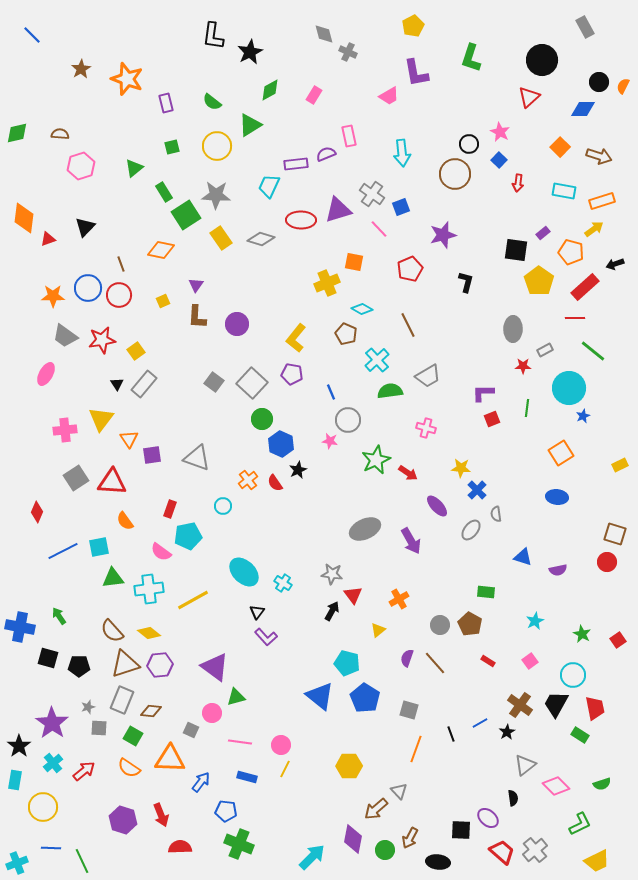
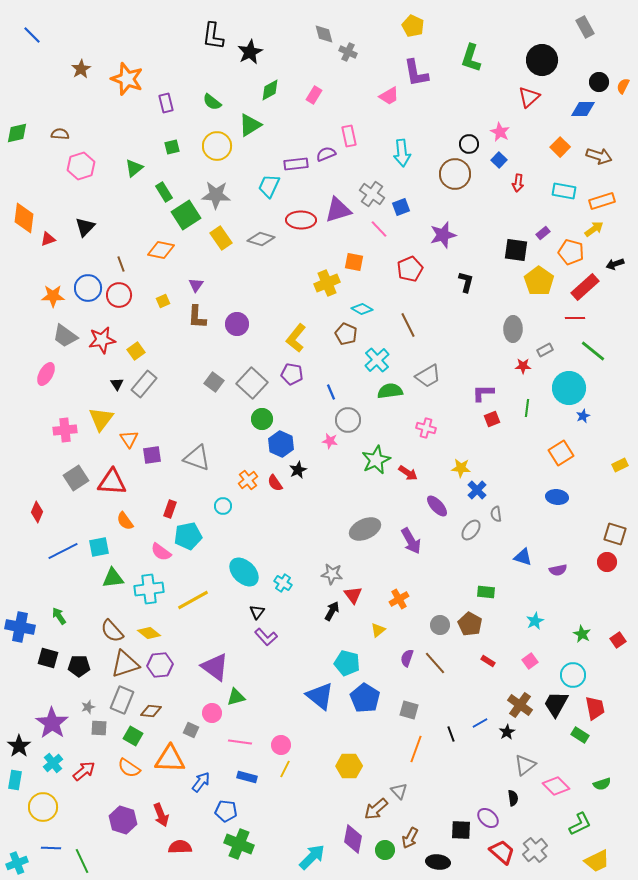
yellow pentagon at (413, 26): rotated 20 degrees counterclockwise
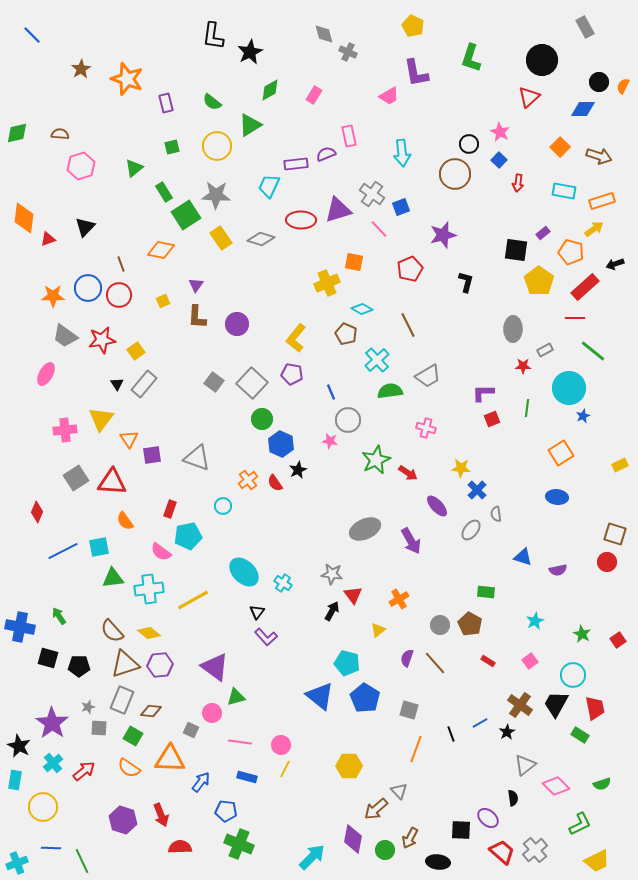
black star at (19, 746): rotated 10 degrees counterclockwise
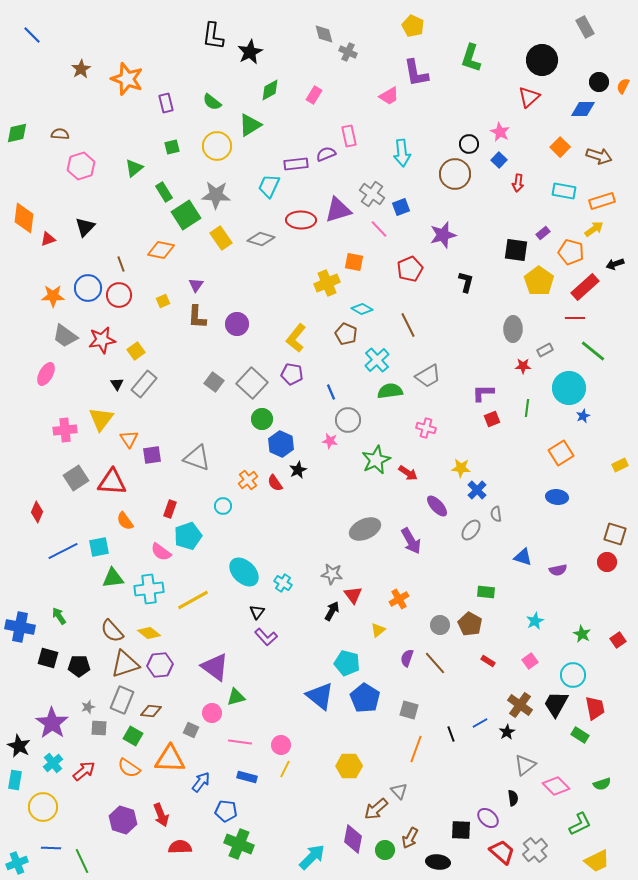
cyan pentagon at (188, 536): rotated 8 degrees counterclockwise
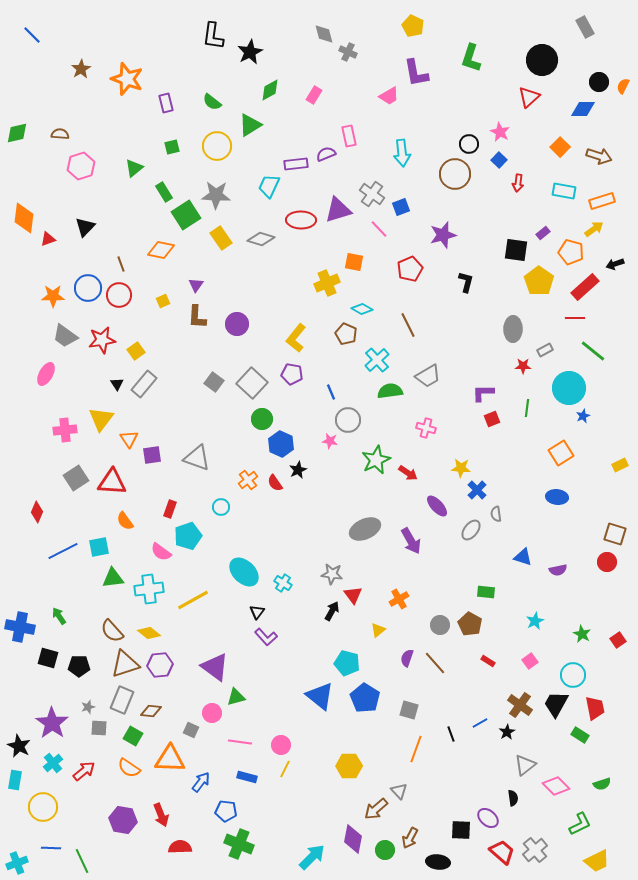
cyan circle at (223, 506): moved 2 px left, 1 px down
purple hexagon at (123, 820): rotated 8 degrees counterclockwise
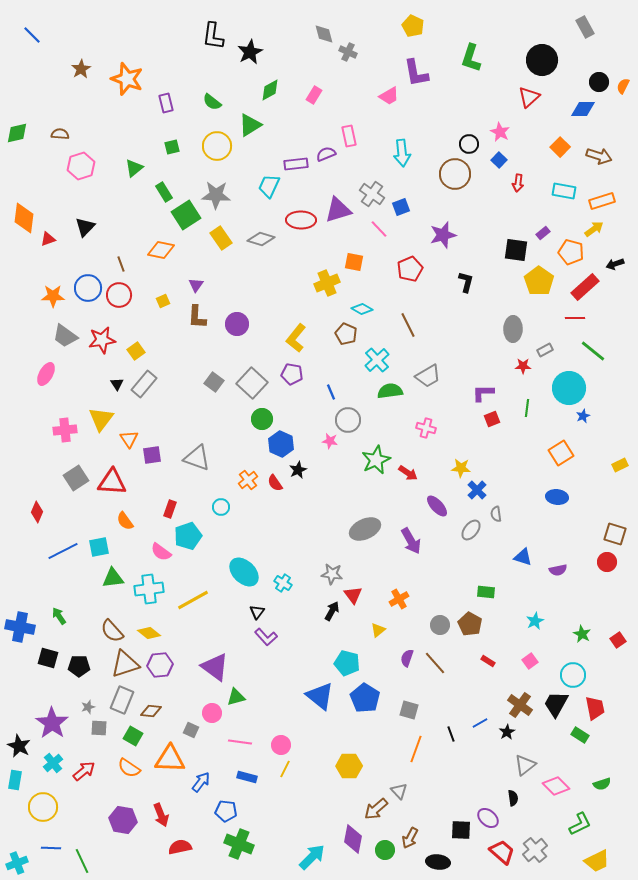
red semicircle at (180, 847): rotated 10 degrees counterclockwise
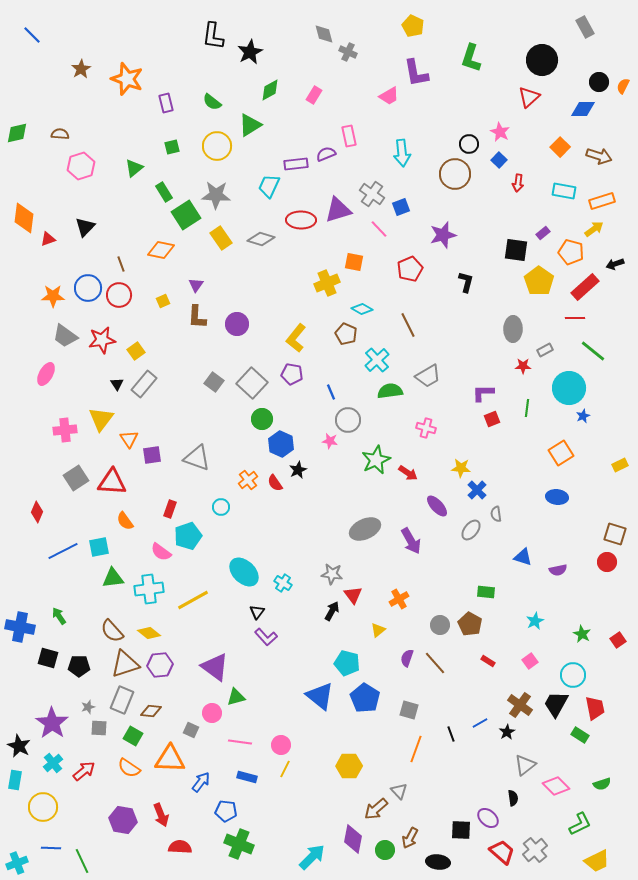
red semicircle at (180, 847): rotated 15 degrees clockwise
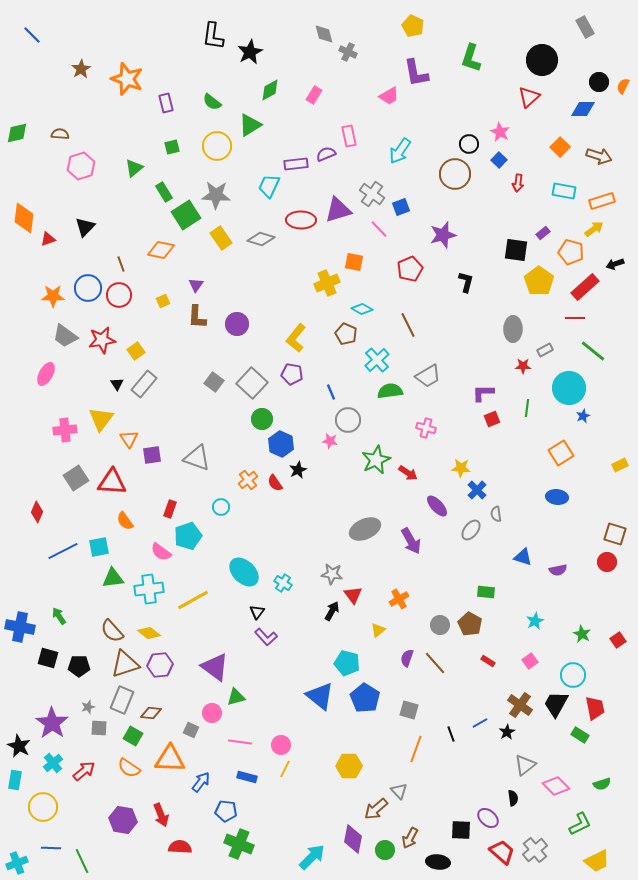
cyan arrow at (402, 153): moved 2 px left, 2 px up; rotated 40 degrees clockwise
brown diamond at (151, 711): moved 2 px down
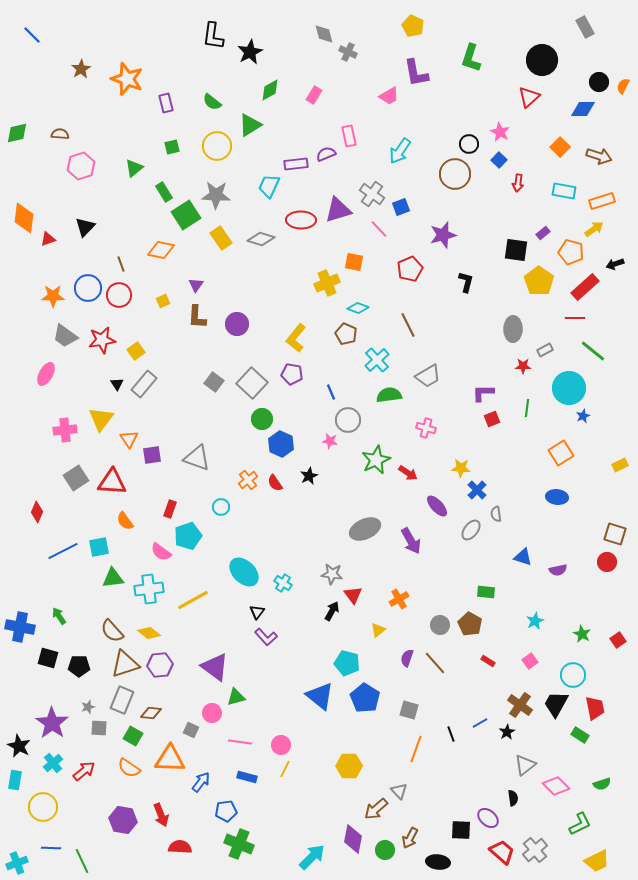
cyan diamond at (362, 309): moved 4 px left, 1 px up; rotated 10 degrees counterclockwise
green semicircle at (390, 391): moved 1 px left, 4 px down
black star at (298, 470): moved 11 px right, 6 px down
blue pentagon at (226, 811): rotated 15 degrees counterclockwise
